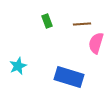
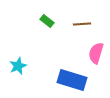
green rectangle: rotated 32 degrees counterclockwise
pink semicircle: moved 10 px down
blue rectangle: moved 3 px right, 3 px down
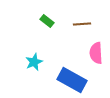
pink semicircle: rotated 20 degrees counterclockwise
cyan star: moved 16 px right, 4 px up
blue rectangle: rotated 12 degrees clockwise
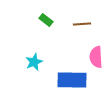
green rectangle: moved 1 px left, 1 px up
pink semicircle: moved 4 px down
blue rectangle: rotated 28 degrees counterclockwise
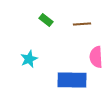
cyan star: moved 5 px left, 3 px up
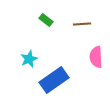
blue rectangle: moved 18 px left; rotated 36 degrees counterclockwise
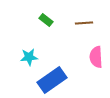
brown line: moved 2 px right, 1 px up
cyan star: moved 2 px up; rotated 18 degrees clockwise
blue rectangle: moved 2 px left
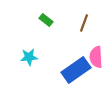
brown line: rotated 66 degrees counterclockwise
blue rectangle: moved 24 px right, 10 px up
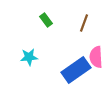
green rectangle: rotated 16 degrees clockwise
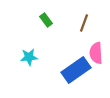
pink semicircle: moved 4 px up
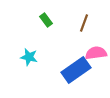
pink semicircle: rotated 85 degrees clockwise
cyan star: rotated 18 degrees clockwise
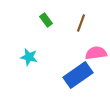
brown line: moved 3 px left
blue rectangle: moved 2 px right, 5 px down
